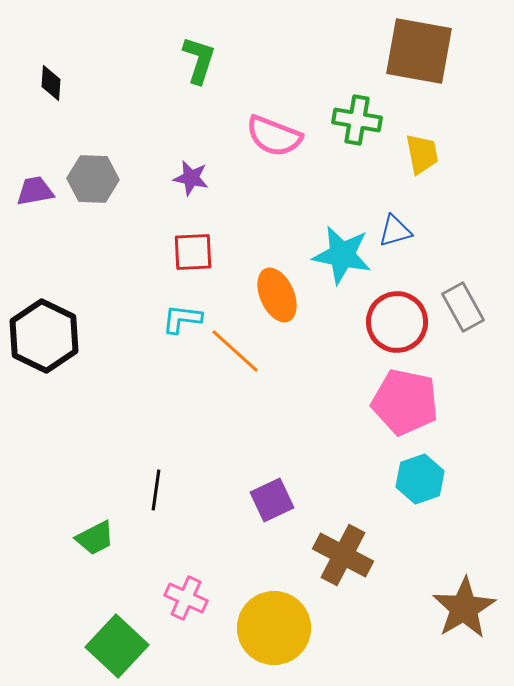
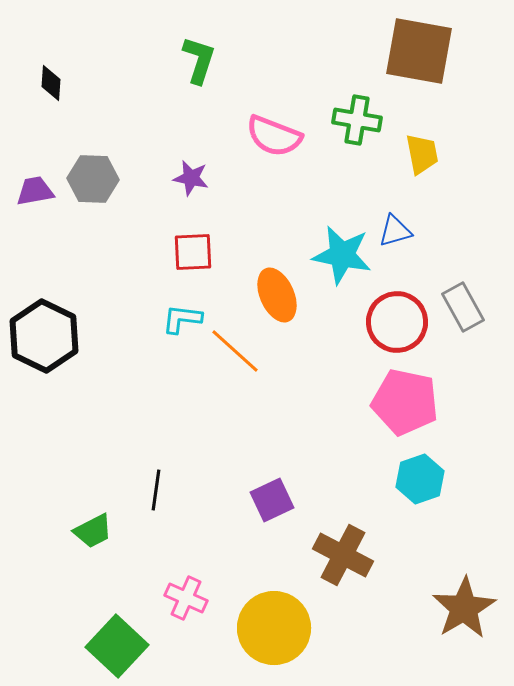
green trapezoid: moved 2 px left, 7 px up
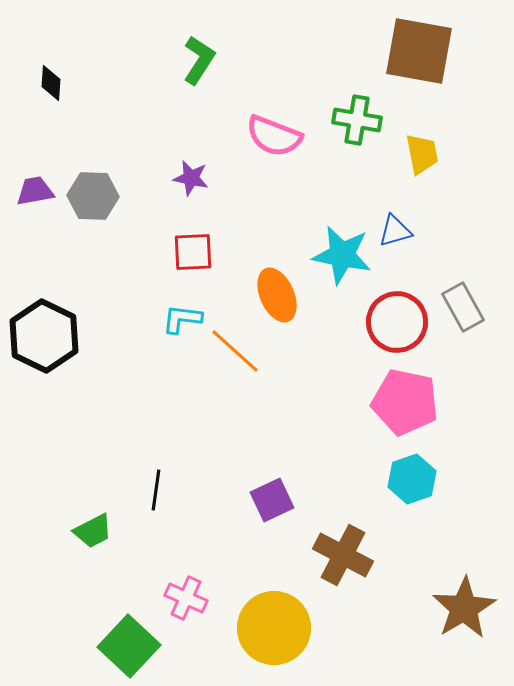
green L-shape: rotated 15 degrees clockwise
gray hexagon: moved 17 px down
cyan hexagon: moved 8 px left
green square: moved 12 px right
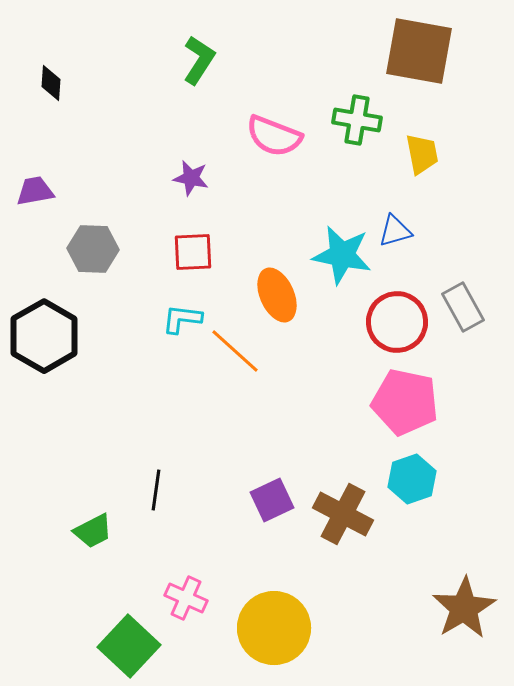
gray hexagon: moved 53 px down
black hexagon: rotated 4 degrees clockwise
brown cross: moved 41 px up
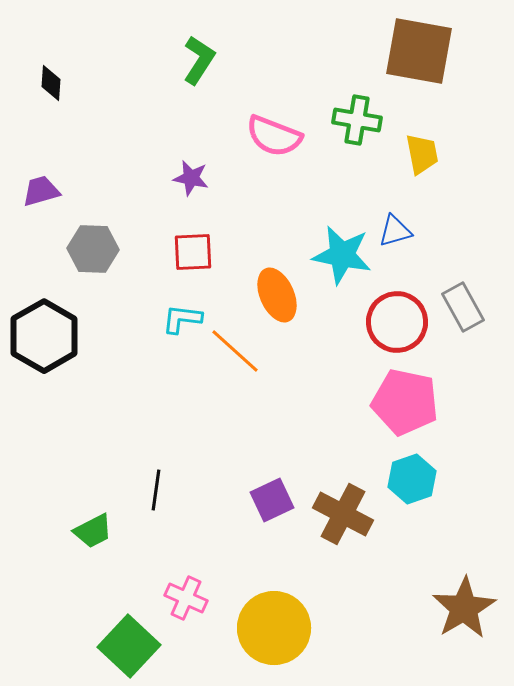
purple trapezoid: moved 6 px right; rotated 6 degrees counterclockwise
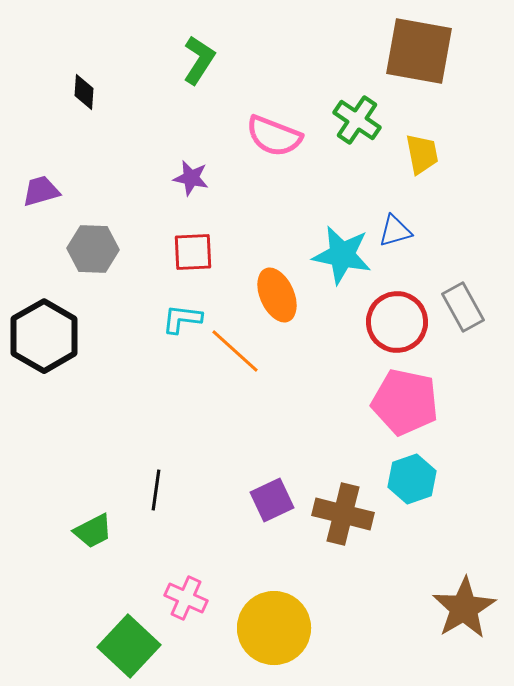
black diamond: moved 33 px right, 9 px down
green cross: rotated 24 degrees clockwise
brown cross: rotated 14 degrees counterclockwise
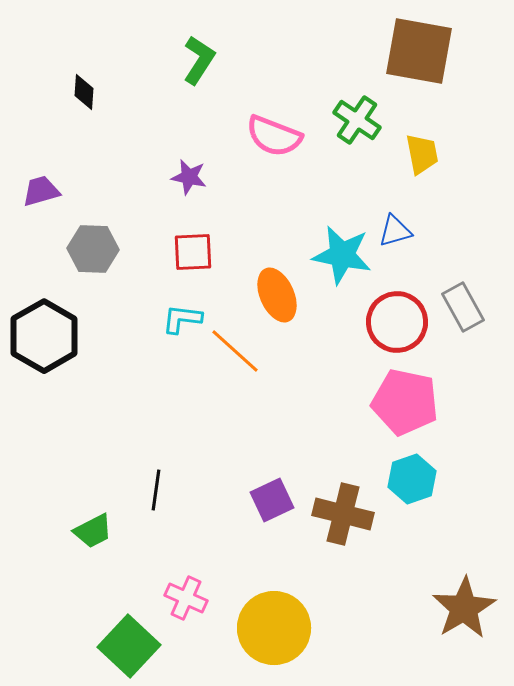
purple star: moved 2 px left, 1 px up
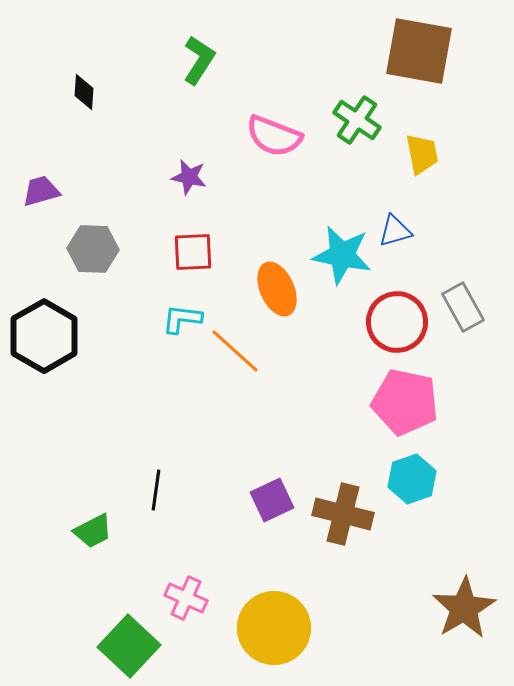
orange ellipse: moved 6 px up
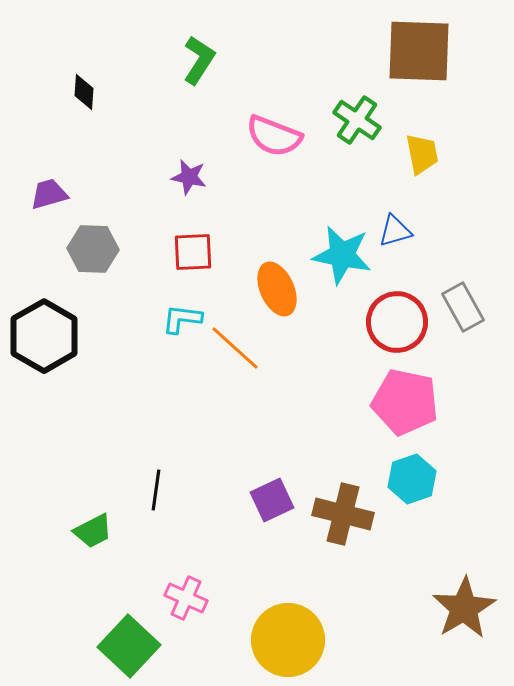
brown square: rotated 8 degrees counterclockwise
purple trapezoid: moved 8 px right, 3 px down
orange line: moved 3 px up
yellow circle: moved 14 px right, 12 px down
